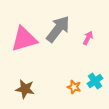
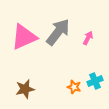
gray arrow: moved 3 px down
pink triangle: moved 2 px up; rotated 8 degrees counterclockwise
cyan cross: rotated 14 degrees clockwise
brown star: rotated 24 degrees counterclockwise
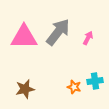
pink triangle: rotated 24 degrees clockwise
cyan cross: rotated 14 degrees clockwise
